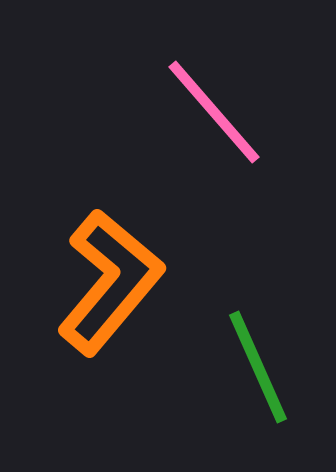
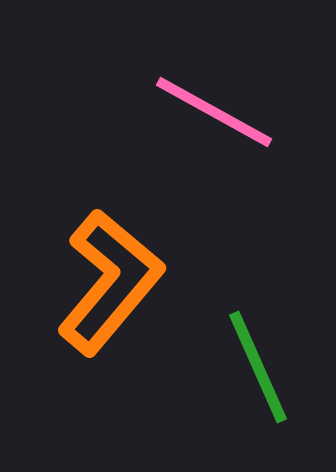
pink line: rotated 20 degrees counterclockwise
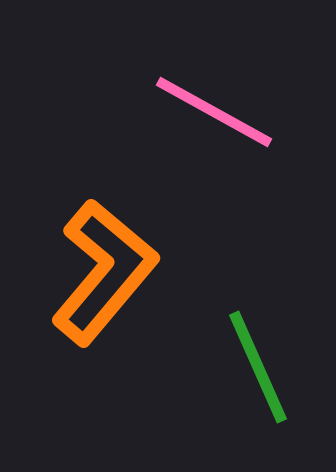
orange L-shape: moved 6 px left, 10 px up
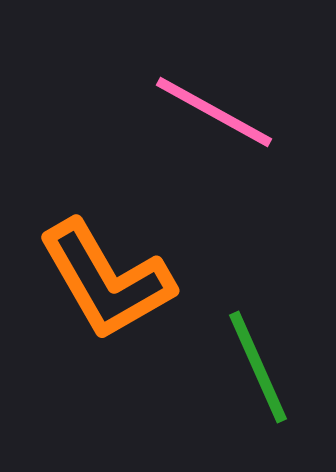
orange L-shape: moved 2 px right, 8 px down; rotated 110 degrees clockwise
